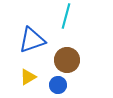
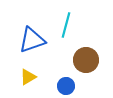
cyan line: moved 9 px down
brown circle: moved 19 px right
blue circle: moved 8 px right, 1 px down
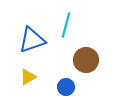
blue circle: moved 1 px down
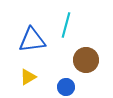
blue triangle: rotated 12 degrees clockwise
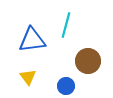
brown circle: moved 2 px right, 1 px down
yellow triangle: rotated 36 degrees counterclockwise
blue circle: moved 1 px up
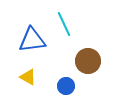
cyan line: moved 2 px left, 1 px up; rotated 40 degrees counterclockwise
yellow triangle: rotated 24 degrees counterclockwise
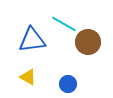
cyan line: rotated 35 degrees counterclockwise
brown circle: moved 19 px up
blue circle: moved 2 px right, 2 px up
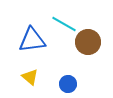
yellow triangle: moved 2 px right; rotated 12 degrees clockwise
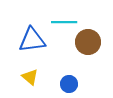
cyan line: moved 2 px up; rotated 30 degrees counterclockwise
blue circle: moved 1 px right
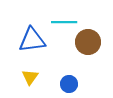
yellow triangle: rotated 24 degrees clockwise
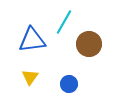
cyan line: rotated 60 degrees counterclockwise
brown circle: moved 1 px right, 2 px down
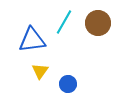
brown circle: moved 9 px right, 21 px up
yellow triangle: moved 10 px right, 6 px up
blue circle: moved 1 px left
